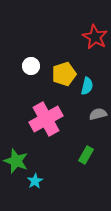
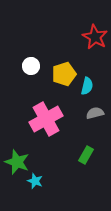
gray semicircle: moved 3 px left, 1 px up
green star: moved 1 px right, 1 px down
cyan star: rotated 21 degrees counterclockwise
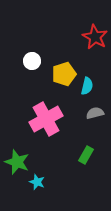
white circle: moved 1 px right, 5 px up
cyan star: moved 2 px right, 1 px down
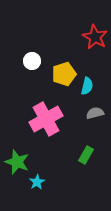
cyan star: rotated 21 degrees clockwise
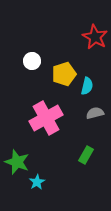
pink cross: moved 1 px up
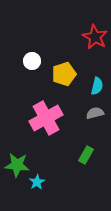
cyan semicircle: moved 10 px right
green star: moved 3 px down; rotated 15 degrees counterclockwise
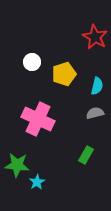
white circle: moved 1 px down
pink cross: moved 8 px left, 1 px down; rotated 36 degrees counterclockwise
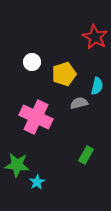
gray semicircle: moved 16 px left, 10 px up
pink cross: moved 2 px left, 2 px up
